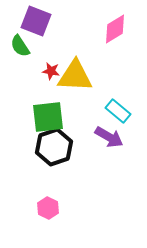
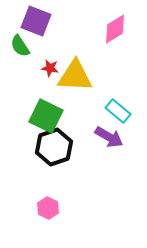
red star: moved 1 px left, 3 px up
green square: moved 2 px left, 1 px up; rotated 32 degrees clockwise
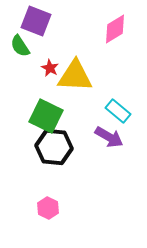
red star: rotated 18 degrees clockwise
black hexagon: rotated 24 degrees clockwise
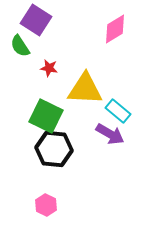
purple square: moved 1 px up; rotated 12 degrees clockwise
red star: moved 1 px left; rotated 18 degrees counterclockwise
yellow triangle: moved 10 px right, 13 px down
purple arrow: moved 1 px right, 3 px up
black hexagon: moved 2 px down
pink hexagon: moved 2 px left, 3 px up
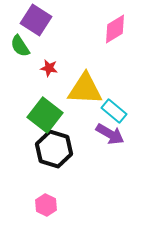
cyan rectangle: moved 4 px left
green square: moved 1 px left, 1 px up; rotated 12 degrees clockwise
black hexagon: rotated 12 degrees clockwise
